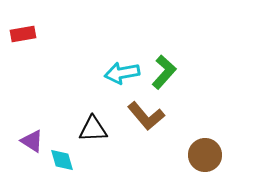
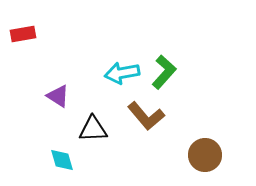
purple triangle: moved 26 px right, 45 px up
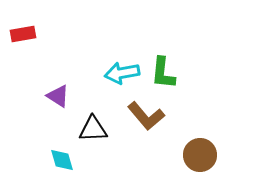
green L-shape: moved 1 px left, 1 px down; rotated 144 degrees clockwise
brown circle: moved 5 px left
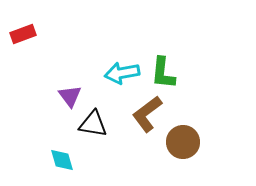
red rectangle: rotated 10 degrees counterclockwise
purple triangle: moved 12 px right; rotated 20 degrees clockwise
brown L-shape: moved 1 px right, 2 px up; rotated 93 degrees clockwise
black triangle: moved 5 px up; rotated 12 degrees clockwise
brown circle: moved 17 px left, 13 px up
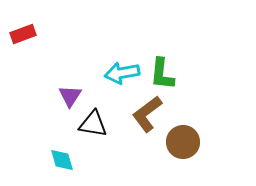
green L-shape: moved 1 px left, 1 px down
purple triangle: rotated 10 degrees clockwise
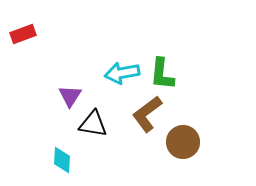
cyan diamond: rotated 20 degrees clockwise
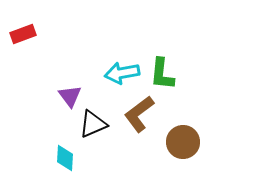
purple triangle: rotated 10 degrees counterclockwise
brown L-shape: moved 8 px left
black triangle: rotated 32 degrees counterclockwise
cyan diamond: moved 3 px right, 2 px up
